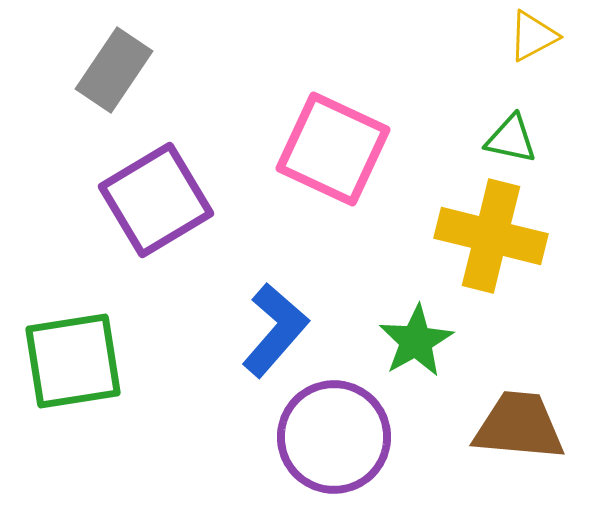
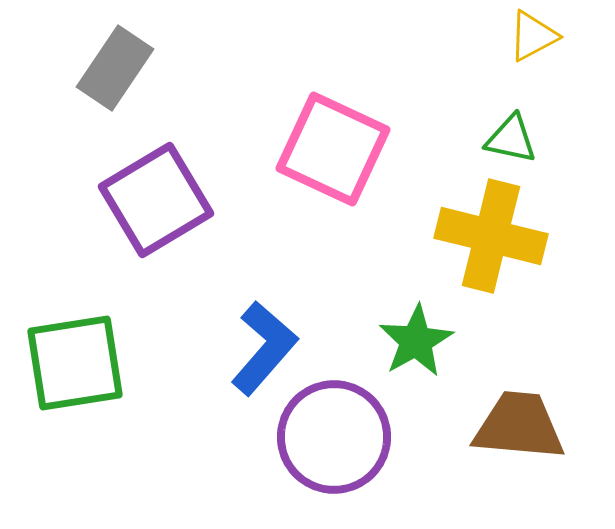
gray rectangle: moved 1 px right, 2 px up
blue L-shape: moved 11 px left, 18 px down
green square: moved 2 px right, 2 px down
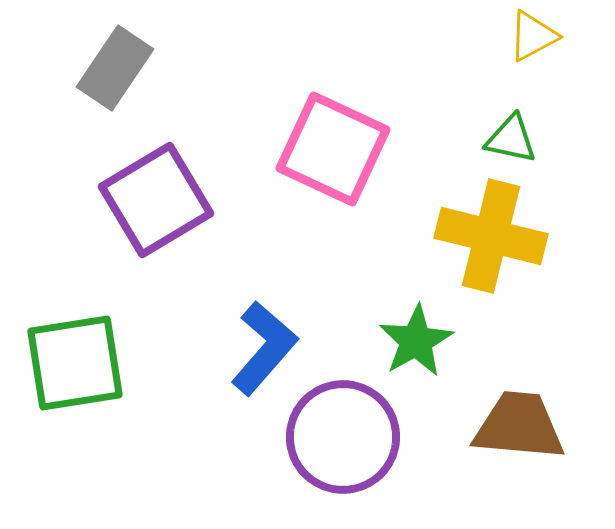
purple circle: moved 9 px right
